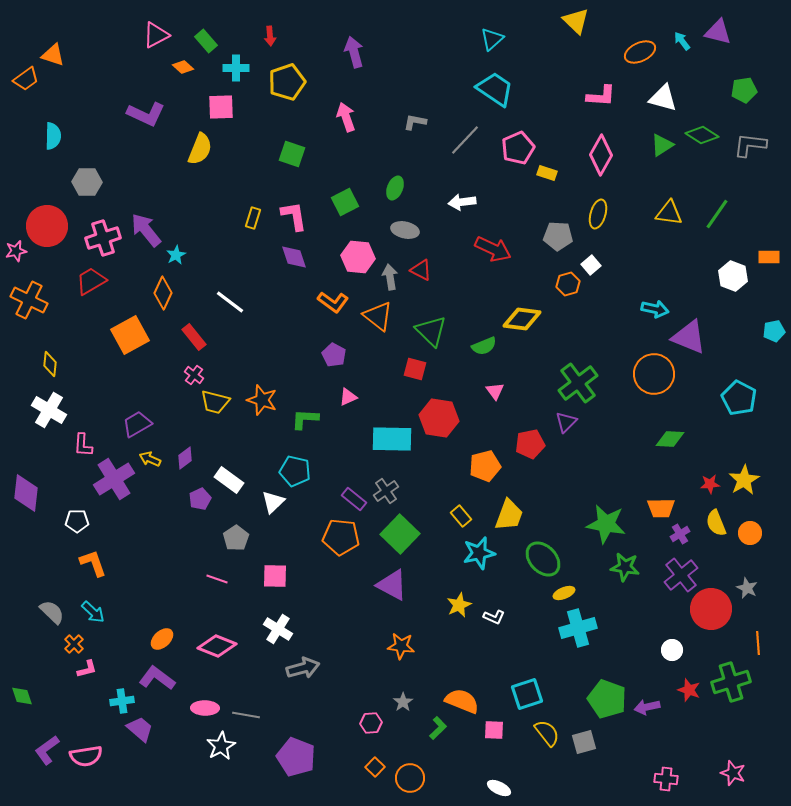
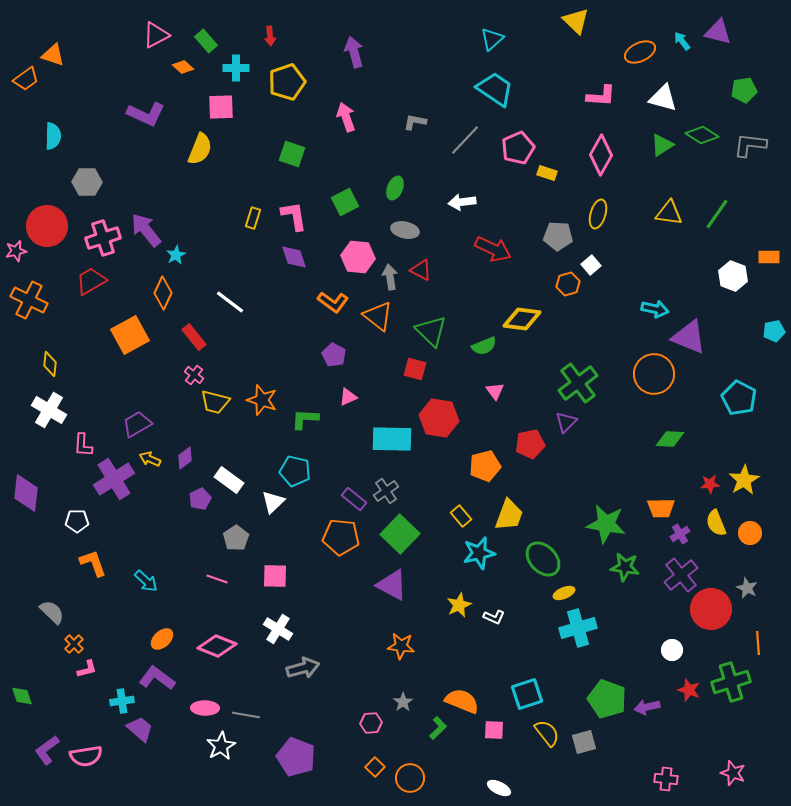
cyan arrow at (93, 612): moved 53 px right, 31 px up
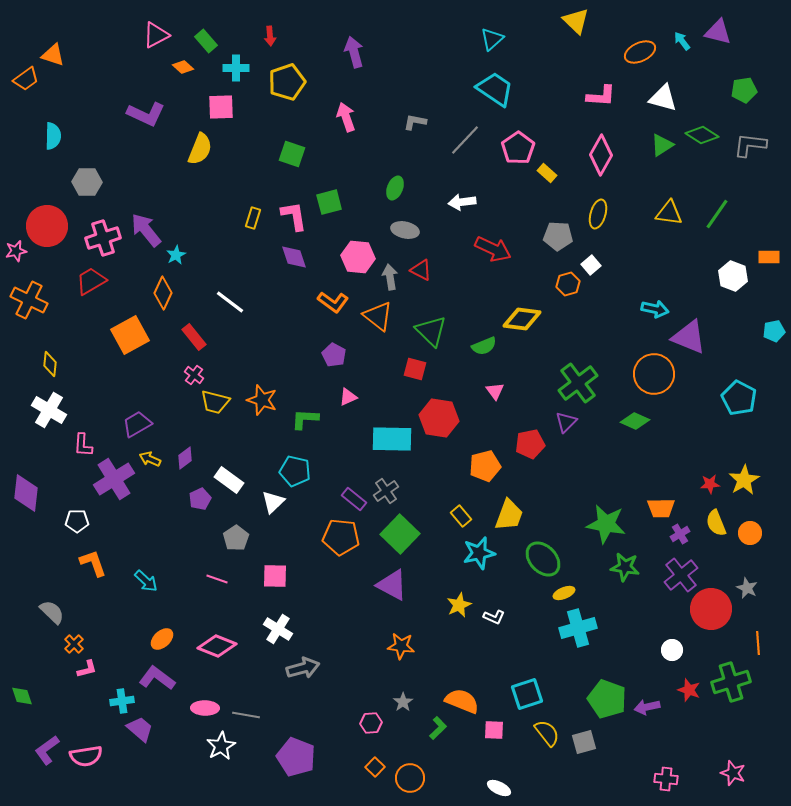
pink pentagon at (518, 148): rotated 12 degrees counterclockwise
yellow rectangle at (547, 173): rotated 24 degrees clockwise
green square at (345, 202): moved 16 px left; rotated 12 degrees clockwise
green diamond at (670, 439): moved 35 px left, 18 px up; rotated 20 degrees clockwise
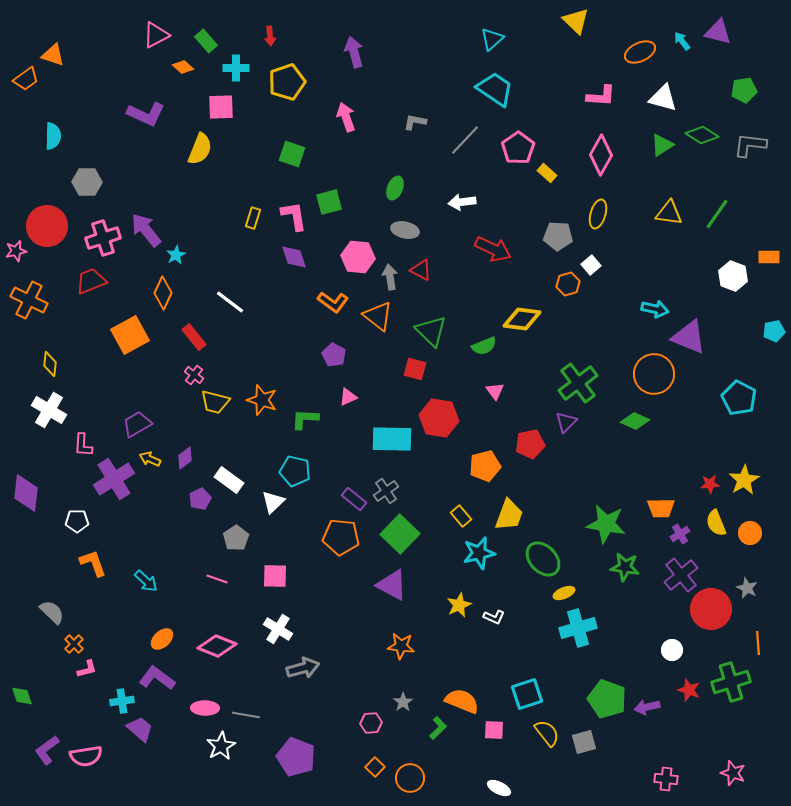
red trapezoid at (91, 281): rotated 8 degrees clockwise
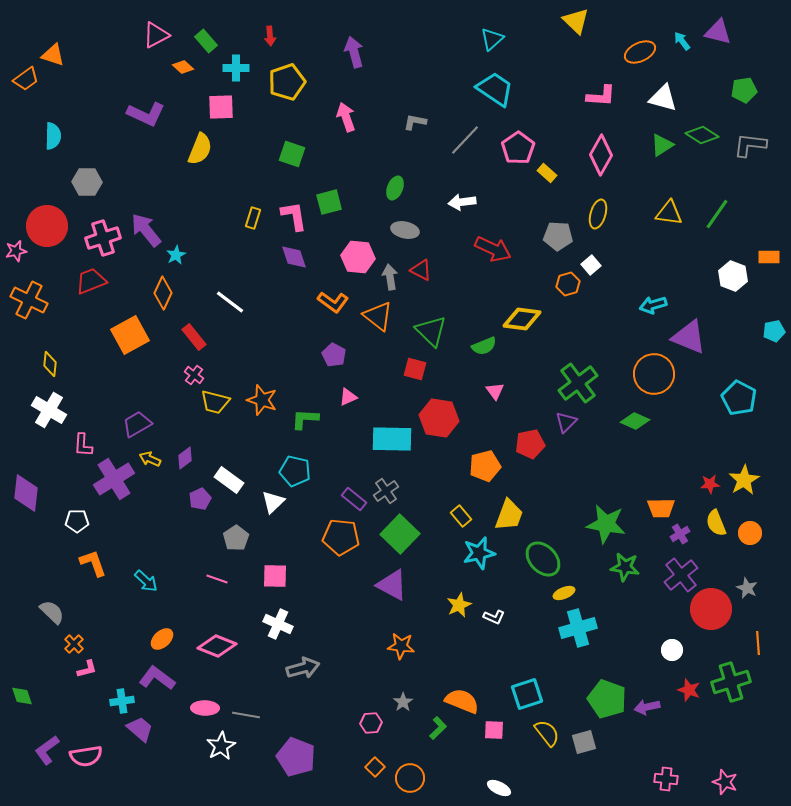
cyan arrow at (655, 309): moved 2 px left, 4 px up; rotated 152 degrees clockwise
white cross at (278, 629): moved 5 px up; rotated 8 degrees counterclockwise
pink star at (733, 773): moved 8 px left, 9 px down
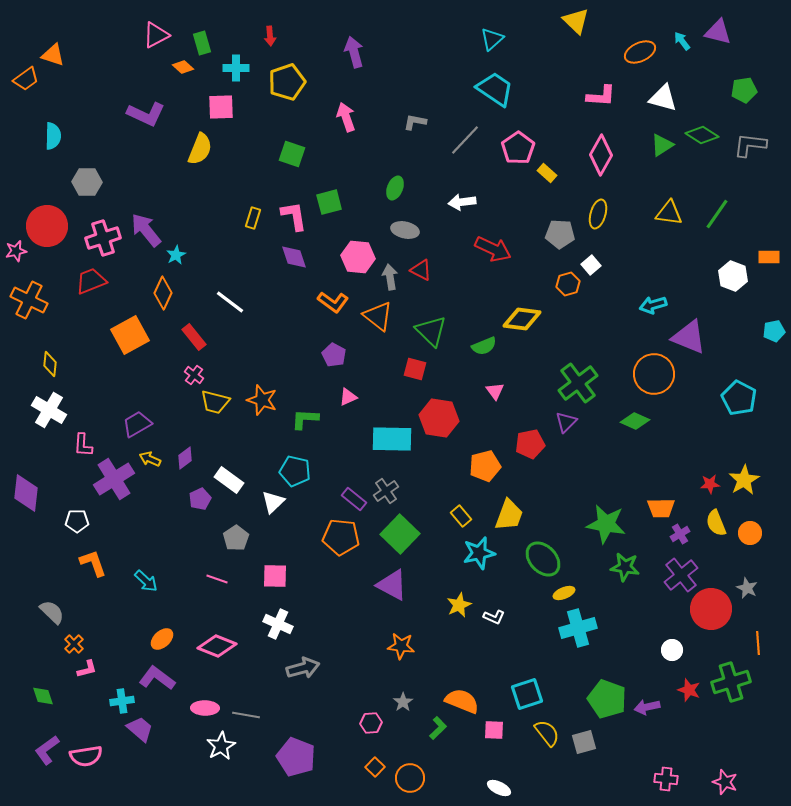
green rectangle at (206, 41): moved 4 px left, 2 px down; rotated 25 degrees clockwise
gray pentagon at (558, 236): moved 2 px right, 2 px up
green diamond at (22, 696): moved 21 px right
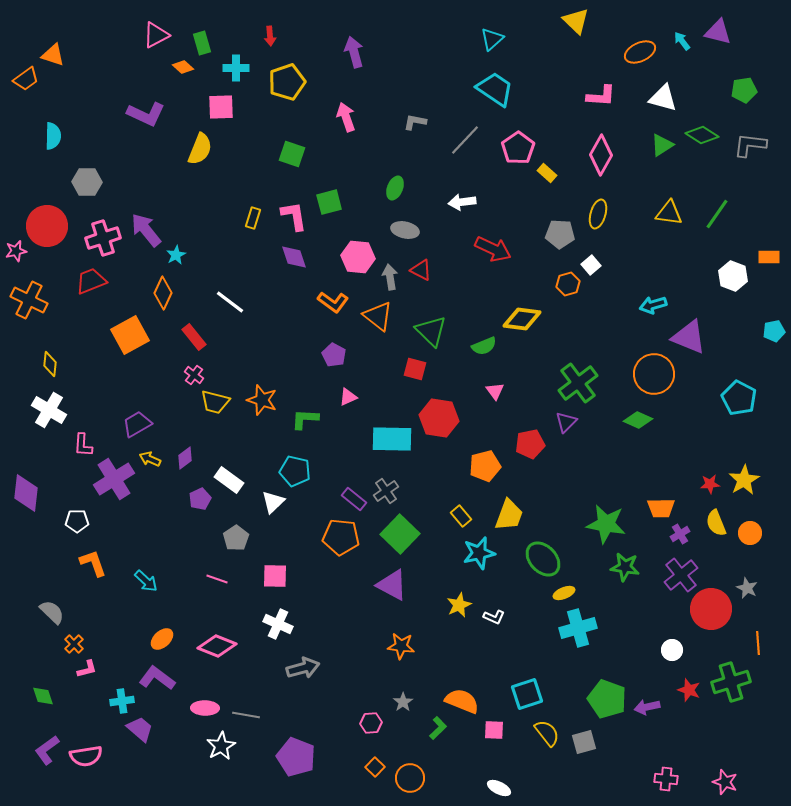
green diamond at (635, 421): moved 3 px right, 1 px up
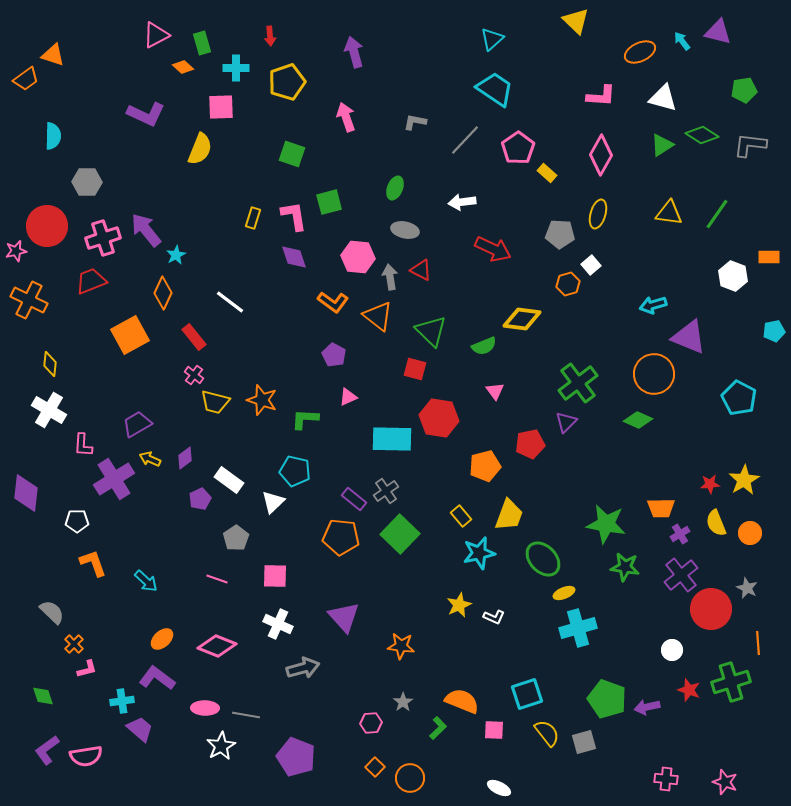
purple triangle at (392, 585): moved 48 px left, 32 px down; rotated 20 degrees clockwise
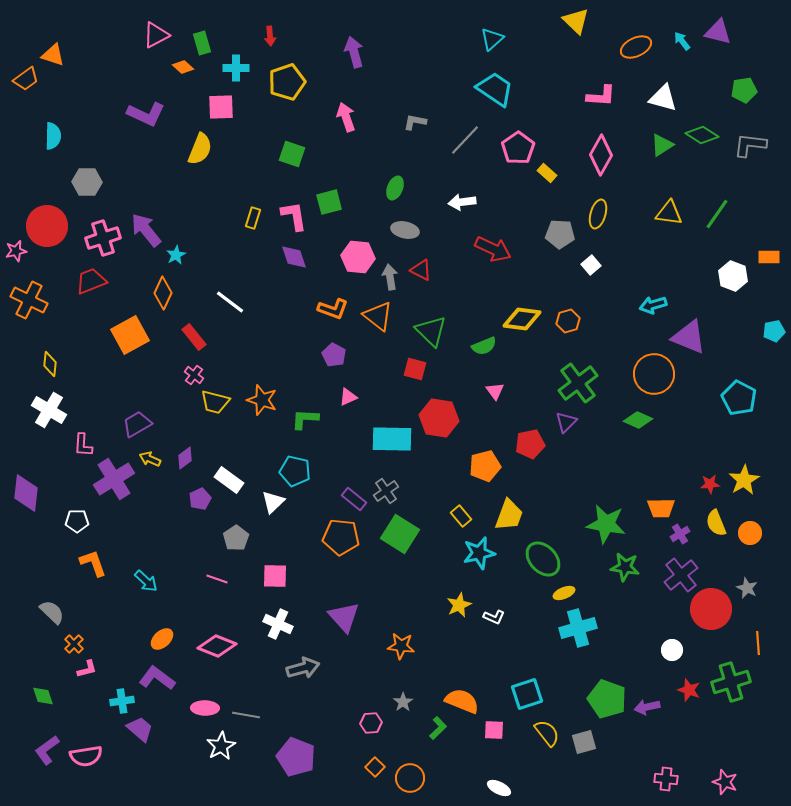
orange ellipse at (640, 52): moved 4 px left, 5 px up
orange hexagon at (568, 284): moved 37 px down
orange L-shape at (333, 302): moved 7 px down; rotated 16 degrees counterclockwise
green square at (400, 534): rotated 12 degrees counterclockwise
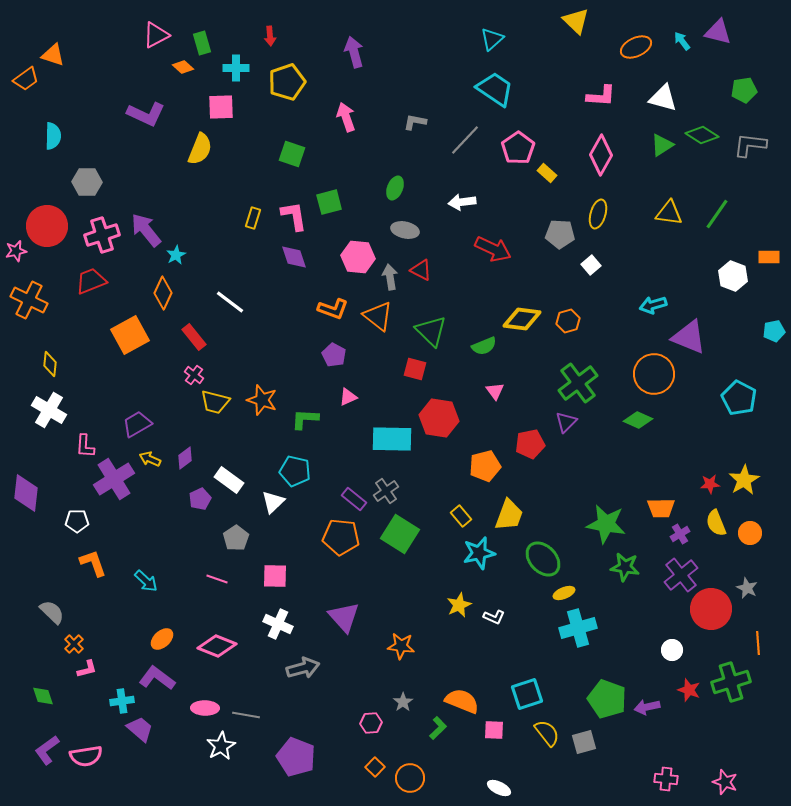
pink cross at (103, 238): moved 1 px left, 3 px up
pink L-shape at (83, 445): moved 2 px right, 1 px down
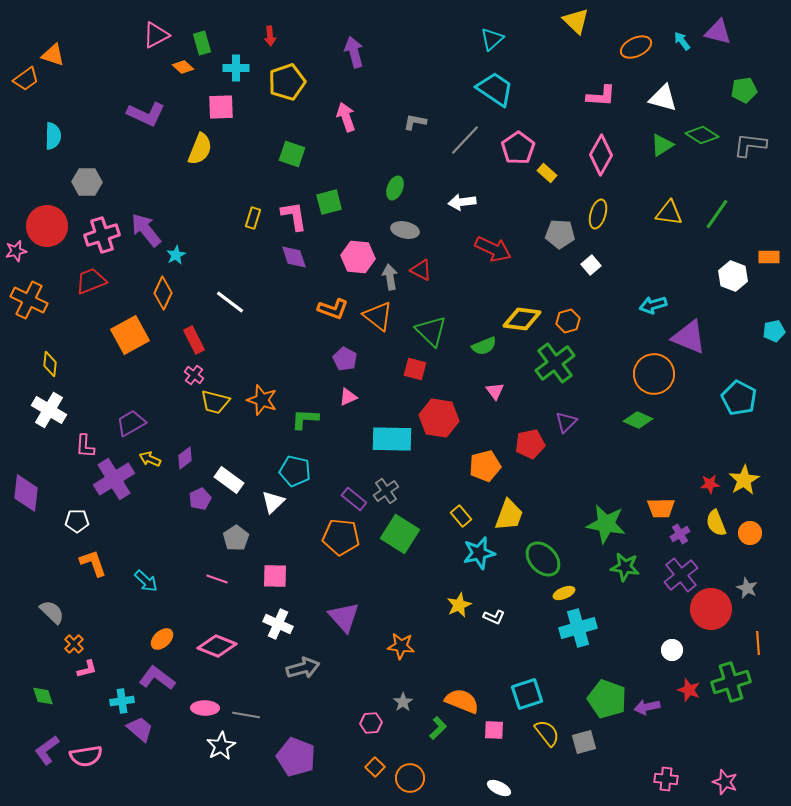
red rectangle at (194, 337): moved 3 px down; rotated 12 degrees clockwise
purple pentagon at (334, 355): moved 11 px right, 4 px down
green cross at (578, 383): moved 23 px left, 20 px up
purple trapezoid at (137, 424): moved 6 px left, 1 px up
